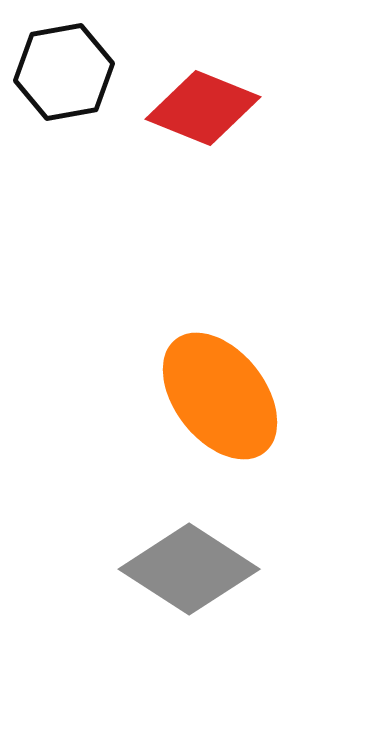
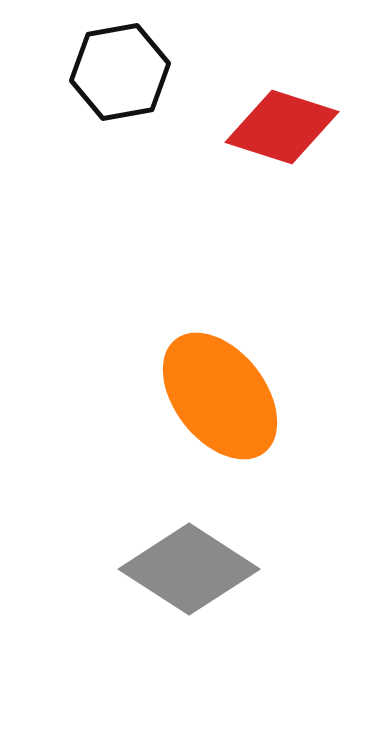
black hexagon: moved 56 px right
red diamond: moved 79 px right, 19 px down; rotated 4 degrees counterclockwise
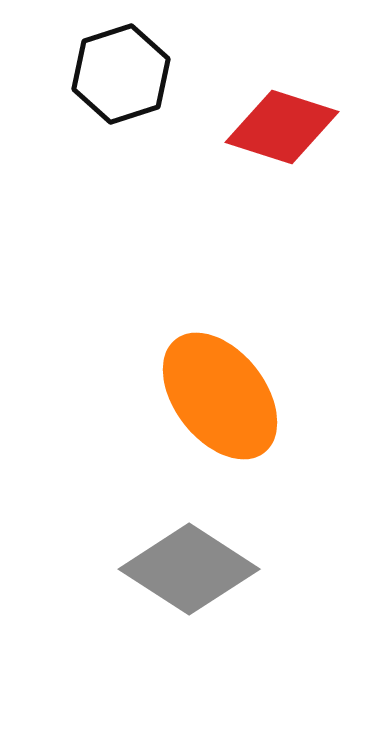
black hexagon: moved 1 px right, 2 px down; rotated 8 degrees counterclockwise
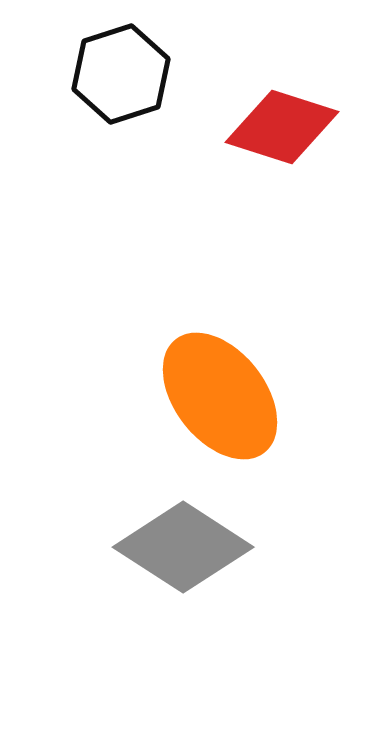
gray diamond: moved 6 px left, 22 px up
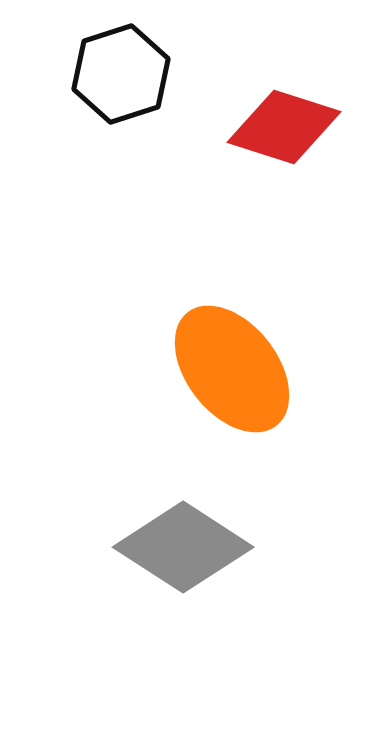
red diamond: moved 2 px right
orange ellipse: moved 12 px right, 27 px up
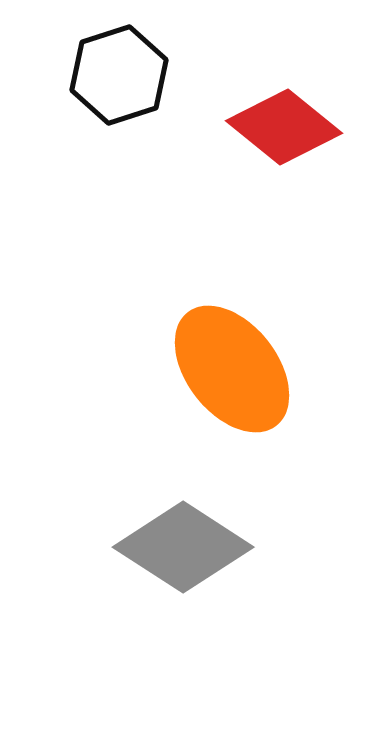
black hexagon: moved 2 px left, 1 px down
red diamond: rotated 21 degrees clockwise
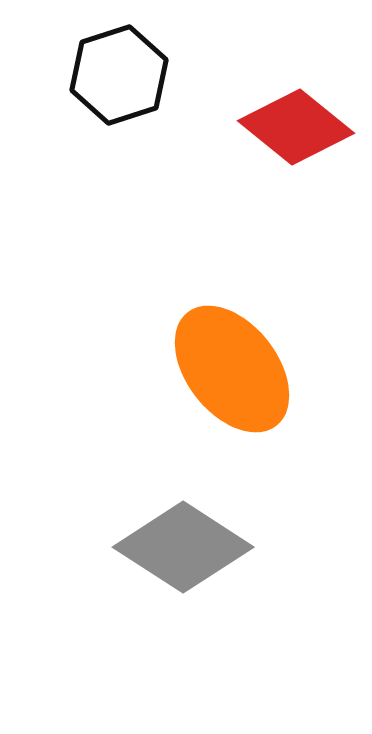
red diamond: moved 12 px right
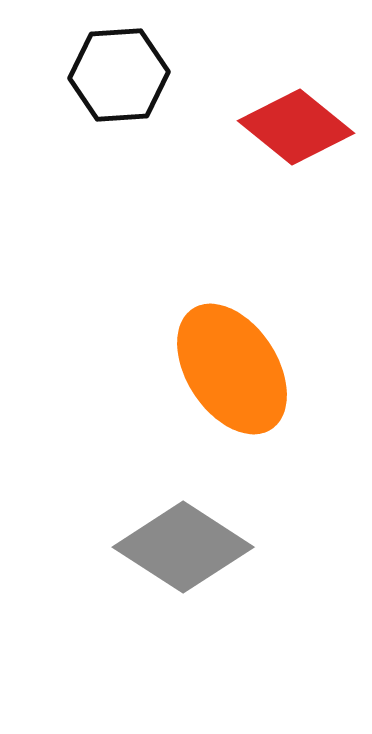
black hexagon: rotated 14 degrees clockwise
orange ellipse: rotated 5 degrees clockwise
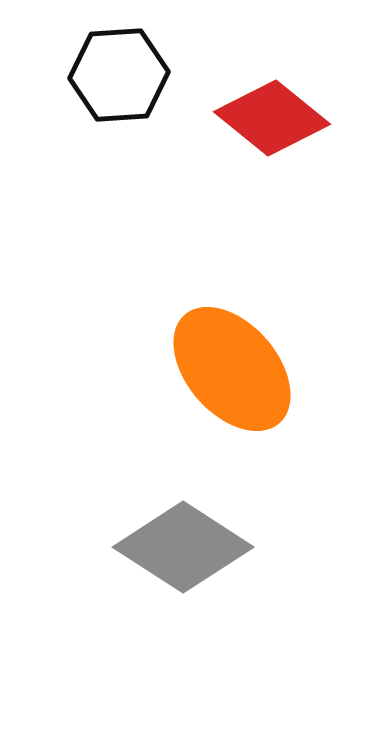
red diamond: moved 24 px left, 9 px up
orange ellipse: rotated 8 degrees counterclockwise
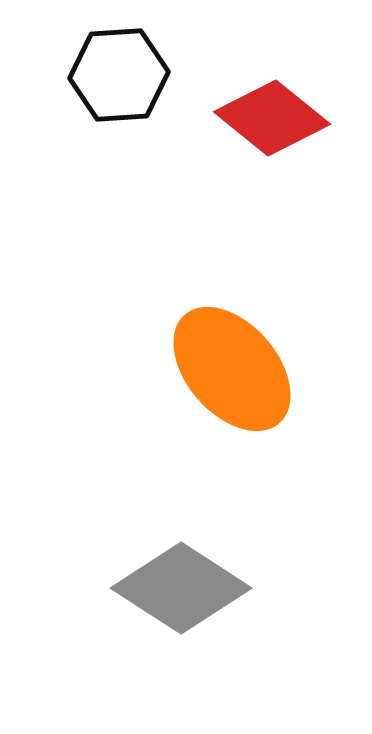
gray diamond: moved 2 px left, 41 px down
